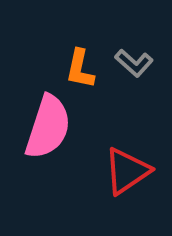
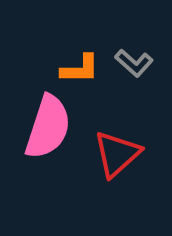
orange L-shape: rotated 102 degrees counterclockwise
red triangle: moved 10 px left, 17 px up; rotated 8 degrees counterclockwise
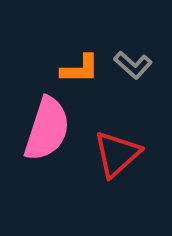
gray L-shape: moved 1 px left, 2 px down
pink semicircle: moved 1 px left, 2 px down
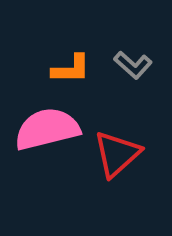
orange L-shape: moved 9 px left
pink semicircle: rotated 122 degrees counterclockwise
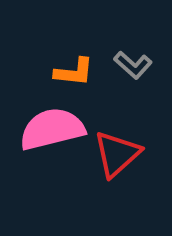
orange L-shape: moved 3 px right, 3 px down; rotated 6 degrees clockwise
pink semicircle: moved 5 px right
